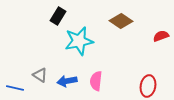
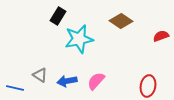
cyan star: moved 2 px up
pink semicircle: rotated 36 degrees clockwise
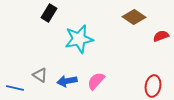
black rectangle: moved 9 px left, 3 px up
brown diamond: moved 13 px right, 4 px up
red ellipse: moved 5 px right
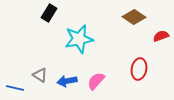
red ellipse: moved 14 px left, 17 px up
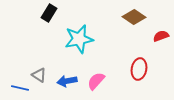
gray triangle: moved 1 px left
blue line: moved 5 px right
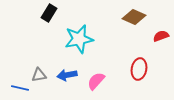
brown diamond: rotated 10 degrees counterclockwise
gray triangle: rotated 42 degrees counterclockwise
blue arrow: moved 6 px up
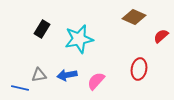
black rectangle: moved 7 px left, 16 px down
red semicircle: rotated 21 degrees counterclockwise
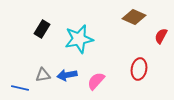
red semicircle: rotated 21 degrees counterclockwise
gray triangle: moved 4 px right
